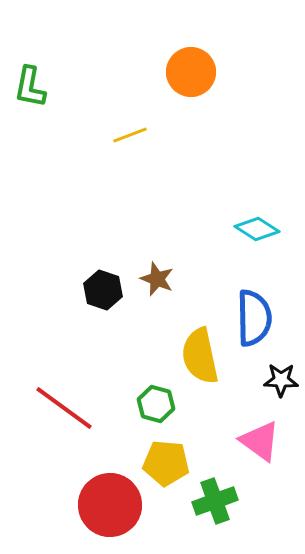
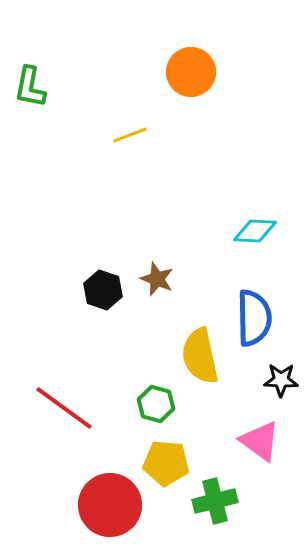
cyan diamond: moved 2 px left, 2 px down; rotated 30 degrees counterclockwise
green cross: rotated 6 degrees clockwise
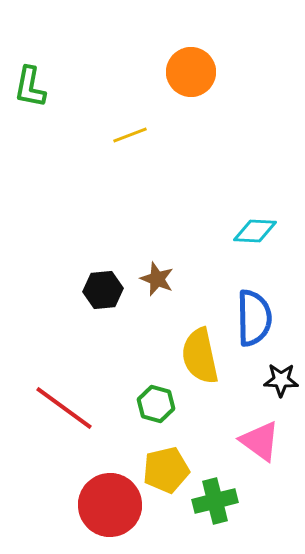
black hexagon: rotated 24 degrees counterclockwise
yellow pentagon: moved 7 px down; rotated 18 degrees counterclockwise
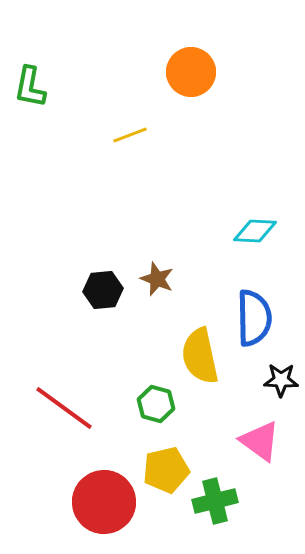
red circle: moved 6 px left, 3 px up
